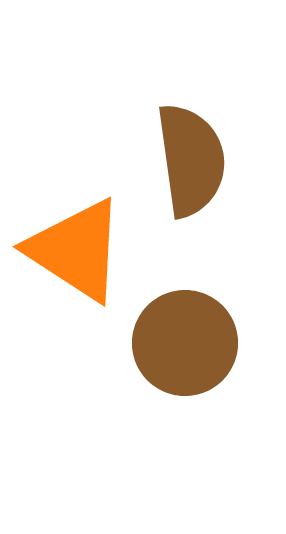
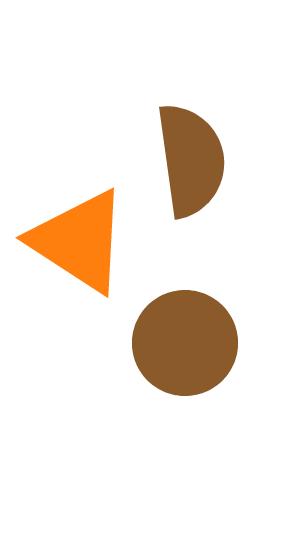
orange triangle: moved 3 px right, 9 px up
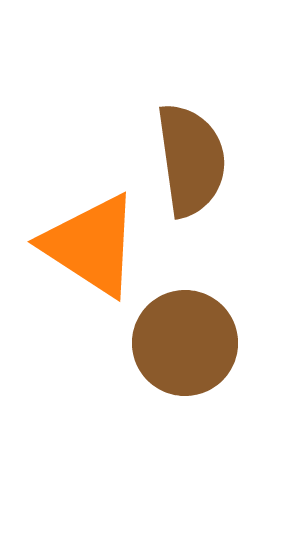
orange triangle: moved 12 px right, 4 px down
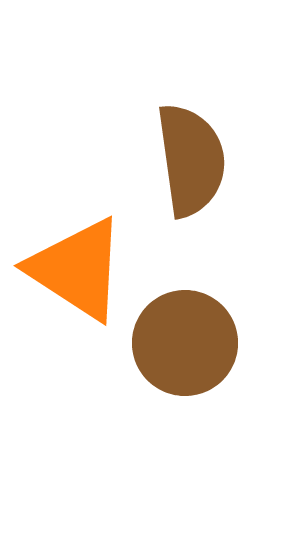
orange triangle: moved 14 px left, 24 px down
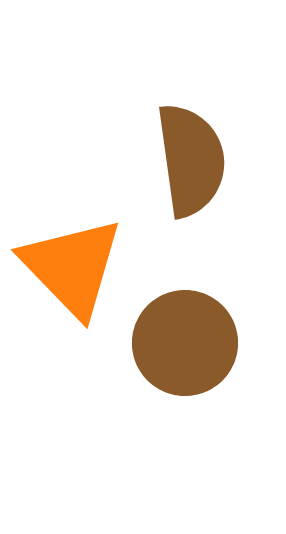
orange triangle: moved 5 px left, 2 px up; rotated 13 degrees clockwise
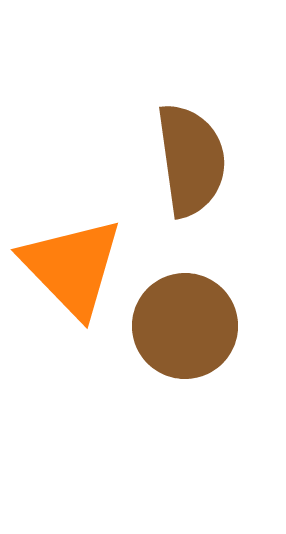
brown circle: moved 17 px up
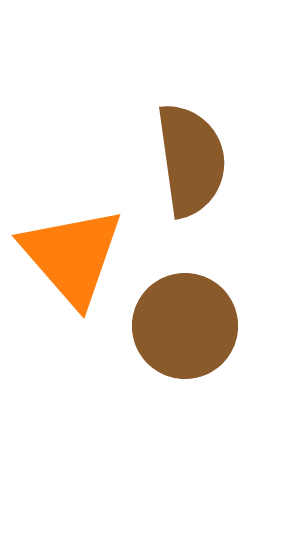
orange triangle: moved 11 px up; rotated 3 degrees clockwise
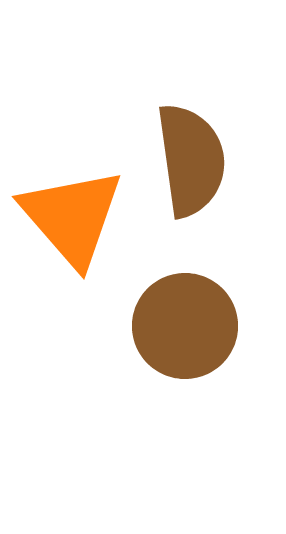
orange triangle: moved 39 px up
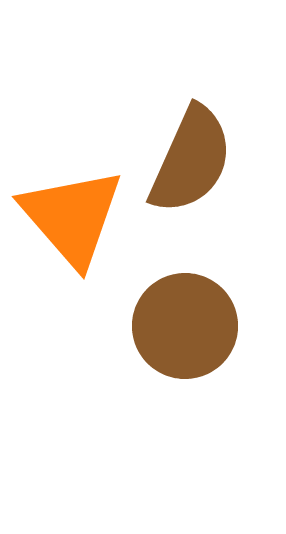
brown semicircle: rotated 32 degrees clockwise
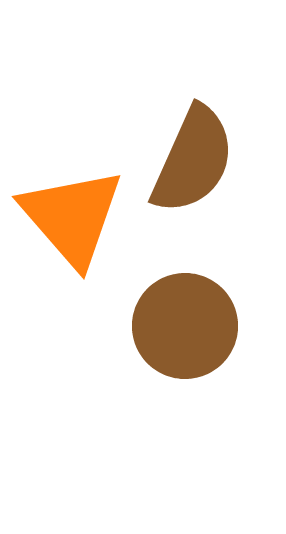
brown semicircle: moved 2 px right
